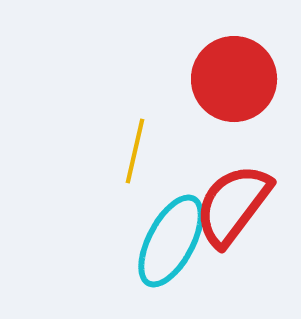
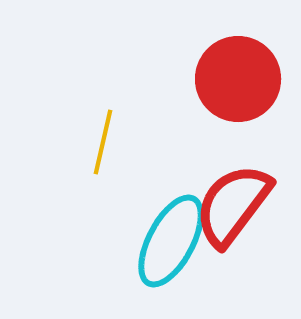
red circle: moved 4 px right
yellow line: moved 32 px left, 9 px up
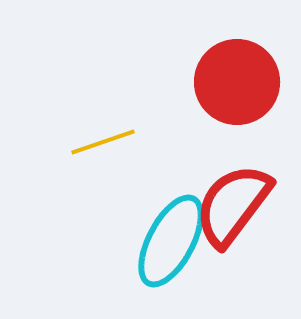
red circle: moved 1 px left, 3 px down
yellow line: rotated 58 degrees clockwise
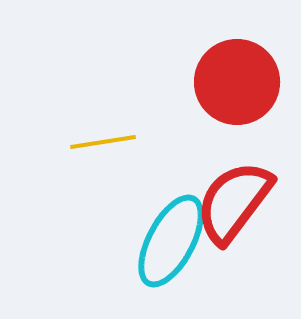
yellow line: rotated 10 degrees clockwise
red semicircle: moved 1 px right, 3 px up
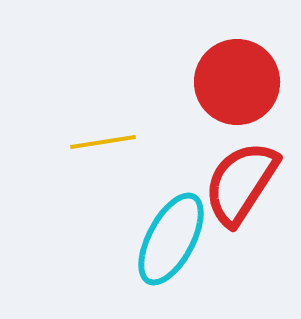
red semicircle: moved 7 px right, 19 px up; rotated 4 degrees counterclockwise
cyan ellipse: moved 2 px up
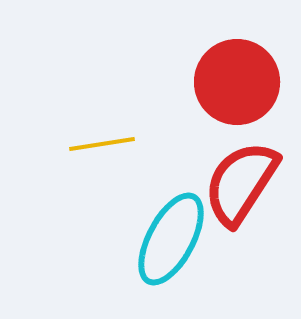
yellow line: moved 1 px left, 2 px down
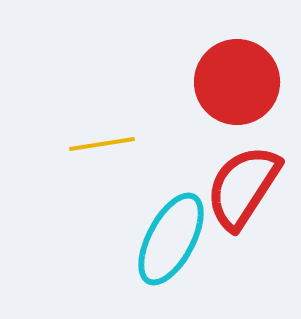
red semicircle: moved 2 px right, 4 px down
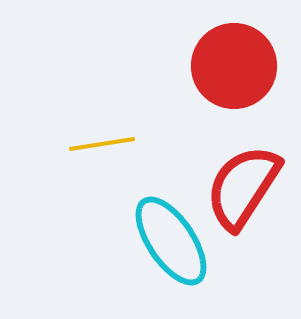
red circle: moved 3 px left, 16 px up
cyan ellipse: moved 2 px down; rotated 62 degrees counterclockwise
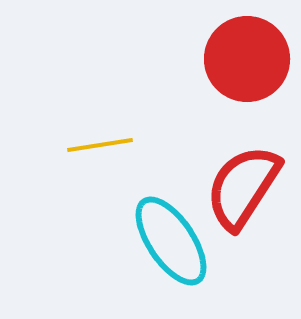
red circle: moved 13 px right, 7 px up
yellow line: moved 2 px left, 1 px down
